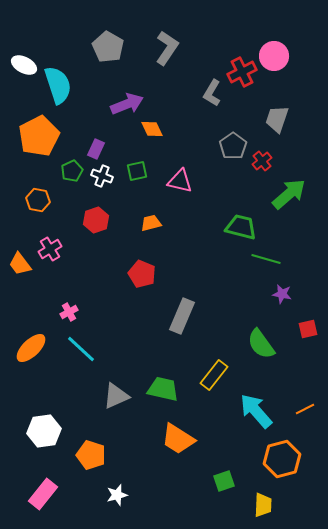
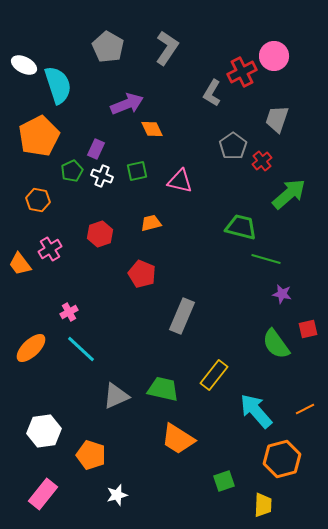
red hexagon at (96, 220): moved 4 px right, 14 px down
green semicircle at (261, 344): moved 15 px right
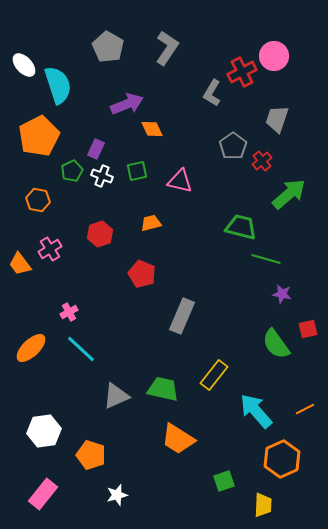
white ellipse at (24, 65): rotated 20 degrees clockwise
orange hexagon at (282, 459): rotated 9 degrees counterclockwise
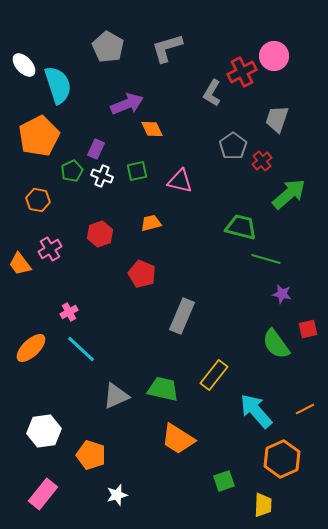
gray L-shape at (167, 48): rotated 140 degrees counterclockwise
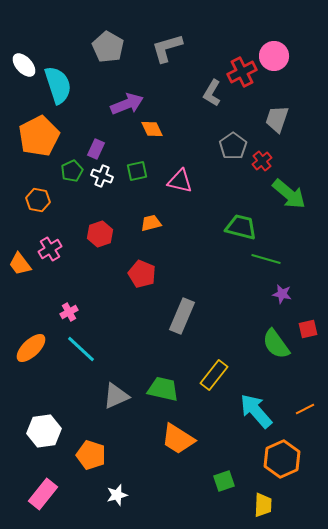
green arrow at (289, 194): rotated 81 degrees clockwise
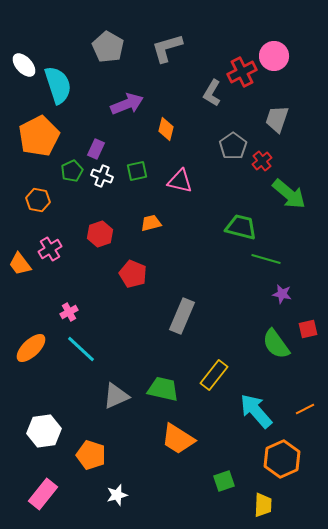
orange diamond at (152, 129): moved 14 px right; rotated 40 degrees clockwise
red pentagon at (142, 274): moved 9 px left
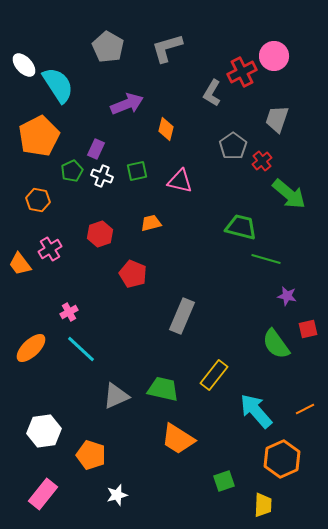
cyan semicircle at (58, 85): rotated 15 degrees counterclockwise
purple star at (282, 294): moved 5 px right, 2 px down
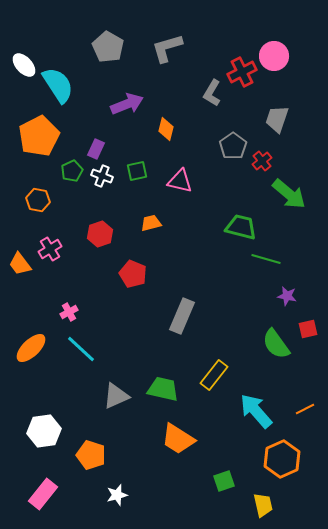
yellow trapezoid at (263, 505): rotated 15 degrees counterclockwise
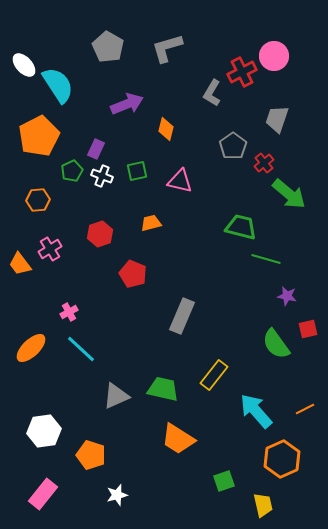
red cross at (262, 161): moved 2 px right, 2 px down
orange hexagon at (38, 200): rotated 15 degrees counterclockwise
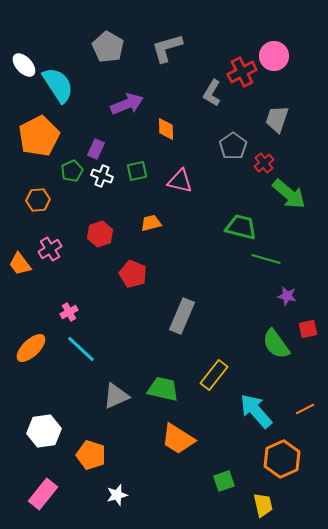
orange diamond at (166, 129): rotated 15 degrees counterclockwise
